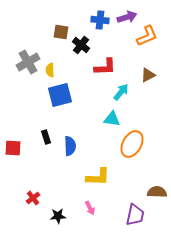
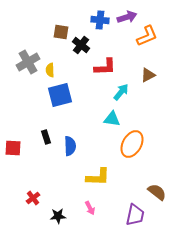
brown semicircle: rotated 36 degrees clockwise
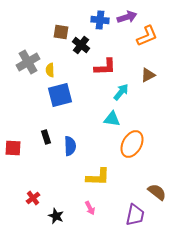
black star: moved 2 px left; rotated 28 degrees clockwise
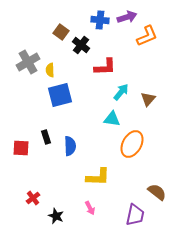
brown square: rotated 28 degrees clockwise
brown triangle: moved 24 px down; rotated 21 degrees counterclockwise
red square: moved 8 px right
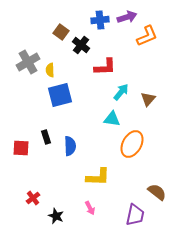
blue cross: rotated 12 degrees counterclockwise
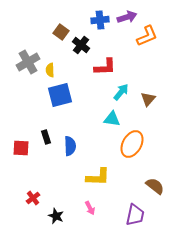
brown semicircle: moved 2 px left, 6 px up
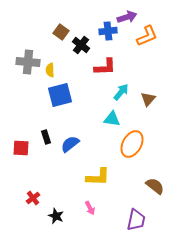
blue cross: moved 8 px right, 11 px down
gray cross: rotated 35 degrees clockwise
blue semicircle: moved 2 px up; rotated 126 degrees counterclockwise
purple trapezoid: moved 1 px right, 5 px down
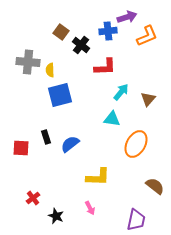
orange ellipse: moved 4 px right
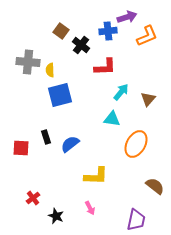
brown square: moved 1 px up
yellow L-shape: moved 2 px left, 1 px up
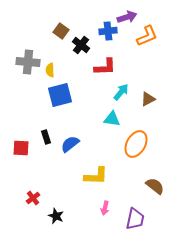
brown triangle: rotated 21 degrees clockwise
pink arrow: moved 15 px right; rotated 40 degrees clockwise
purple trapezoid: moved 1 px left, 1 px up
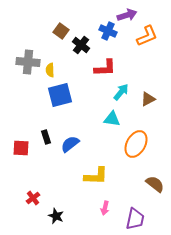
purple arrow: moved 2 px up
blue cross: rotated 30 degrees clockwise
red L-shape: moved 1 px down
brown semicircle: moved 2 px up
